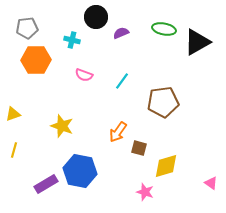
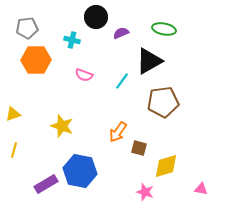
black triangle: moved 48 px left, 19 px down
pink triangle: moved 10 px left, 6 px down; rotated 24 degrees counterclockwise
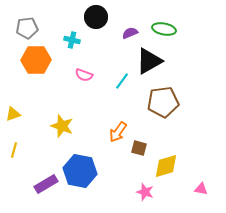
purple semicircle: moved 9 px right
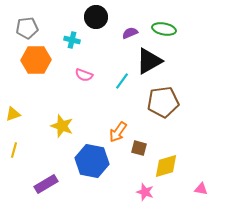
blue hexagon: moved 12 px right, 10 px up
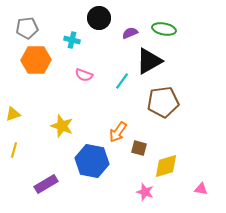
black circle: moved 3 px right, 1 px down
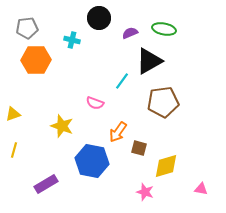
pink semicircle: moved 11 px right, 28 px down
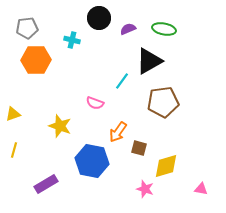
purple semicircle: moved 2 px left, 4 px up
yellow star: moved 2 px left
pink star: moved 3 px up
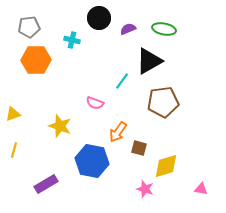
gray pentagon: moved 2 px right, 1 px up
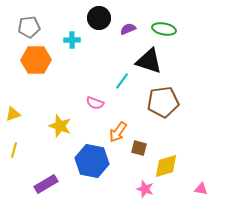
cyan cross: rotated 14 degrees counterclockwise
black triangle: rotated 48 degrees clockwise
